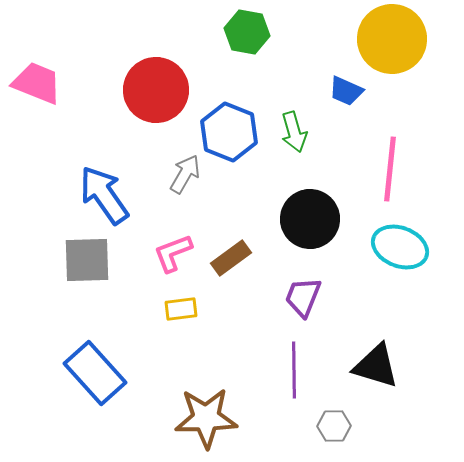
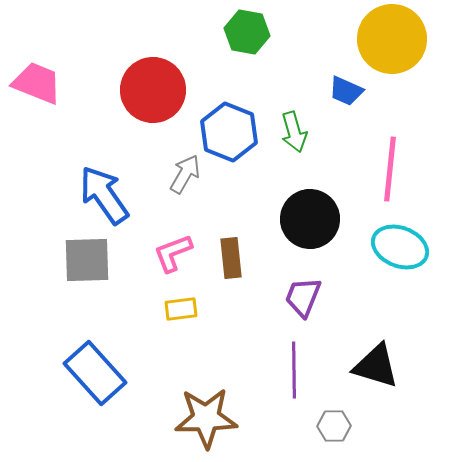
red circle: moved 3 px left
brown rectangle: rotated 60 degrees counterclockwise
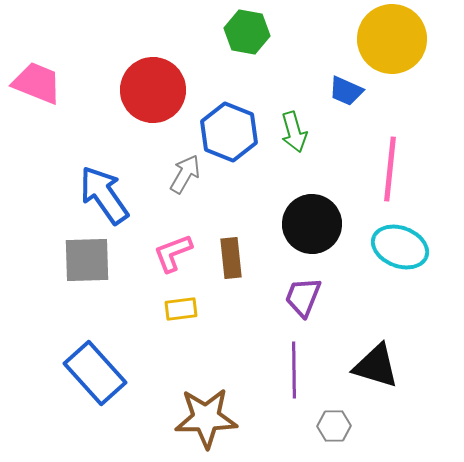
black circle: moved 2 px right, 5 px down
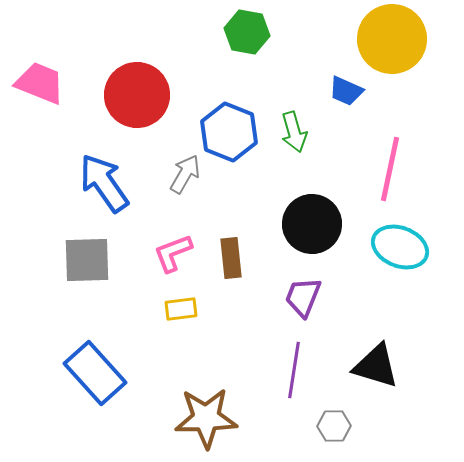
pink trapezoid: moved 3 px right
red circle: moved 16 px left, 5 px down
pink line: rotated 6 degrees clockwise
blue arrow: moved 12 px up
purple line: rotated 10 degrees clockwise
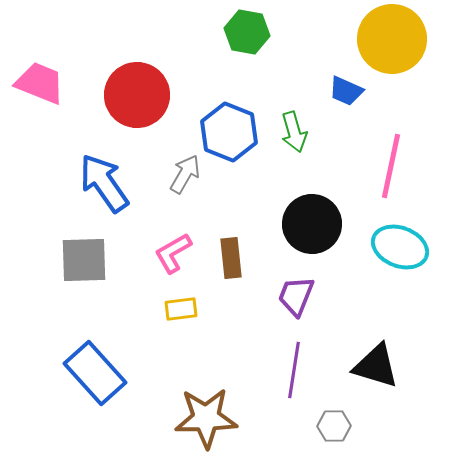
pink line: moved 1 px right, 3 px up
pink L-shape: rotated 9 degrees counterclockwise
gray square: moved 3 px left
purple trapezoid: moved 7 px left, 1 px up
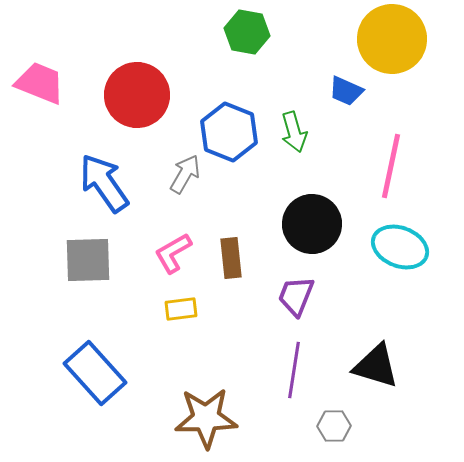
gray square: moved 4 px right
